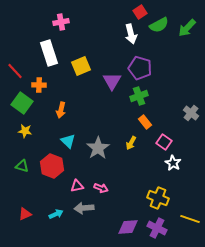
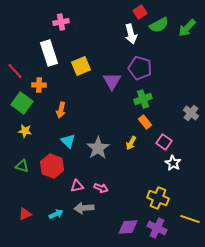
green cross: moved 4 px right, 3 px down
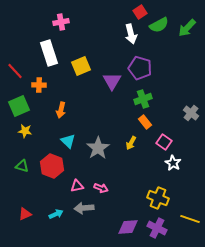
green square: moved 3 px left, 3 px down; rotated 30 degrees clockwise
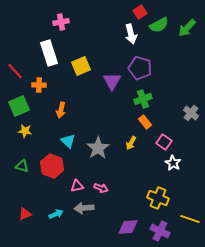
purple cross: moved 3 px right, 3 px down
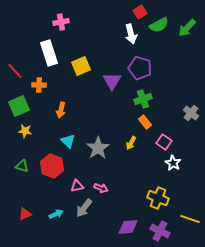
gray arrow: rotated 48 degrees counterclockwise
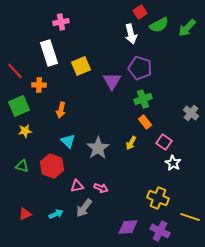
yellow star: rotated 16 degrees counterclockwise
yellow line: moved 2 px up
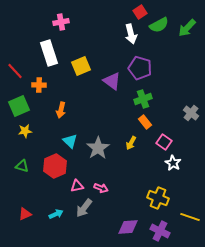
purple triangle: rotated 24 degrees counterclockwise
cyan triangle: moved 2 px right
red hexagon: moved 3 px right; rotated 15 degrees clockwise
